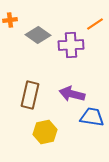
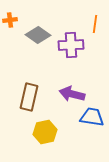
orange line: rotated 48 degrees counterclockwise
brown rectangle: moved 1 px left, 2 px down
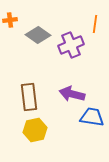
purple cross: rotated 20 degrees counterclockwise
brown rectangle: rotated 20 degrees counterclockwise
yellow hexagon: moved 10 px left, 2 px up
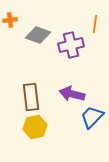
gray diamond: rotated 15 degrees counterclockwise
purple cross: rotated 10 degrees clockwise
brown rectangle: moved 2 px right
blue trapezoid: rotated 55 degrees counterclockwise
yellow hexagon: moved 3 px up
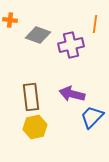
orange cross: rotated 16 degrees clockwise
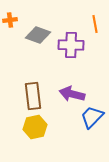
orange cross: rotated 16 degrees counterclockwise
orange line: rotated 18 degrees counterclockwise
purple cross: rotated 15 degrees clockwise
brown rectangle: moved 2 px right, 1 px up
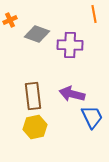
orange cross: rotated 16 degrees counterclockwise
orange line: moved 1 px left, 10 px up
gray diamond: moved 1 px left, 1 px up
purple cross: moved 1 px left
blue trapezoid: rotated 110 degrees clockwise
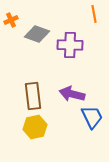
orange cross: moved 1 px right
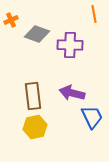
purple arrow: moved 1 px up
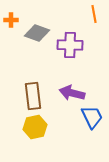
orange cross: rotated 24 degrees clockwise
gray diamond: moved 1 px up
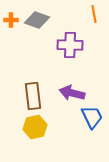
gray diamond: moved 13 px up
